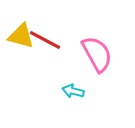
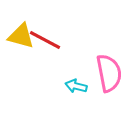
pink semicircle: moved 12 px right, 19 px down; rotated 18 degrees clockwise
cyan arrow: moved 3 px right, 5 px up
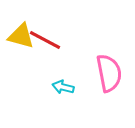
cyan arrow: moved 13 px left, 1 px down
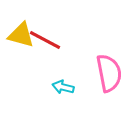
yellow triangle: moved 1 px up
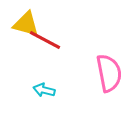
yellow triangle: moved 5 px right, 11 px up
cyan arrow: moved 19 px left, 3 px down
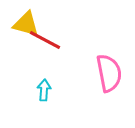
cyan arrow: rotated 80 degrees clockwise
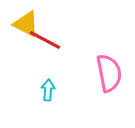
yellow triangle: rotated 12 degrees clockwise
cyan arrow: moved 4 px right
